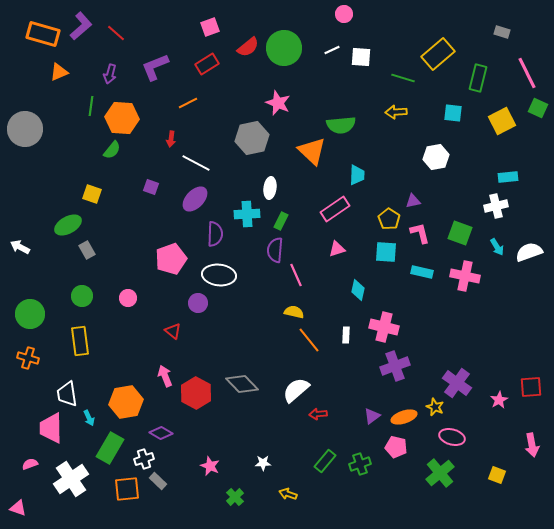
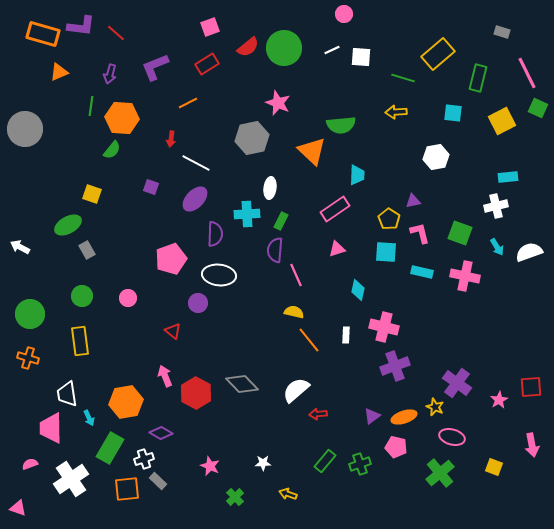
purple L-shape at (81, 26): rotated 48 degrees clockwise
yellow square at (497, 475): moved 3 px left, 8 px up
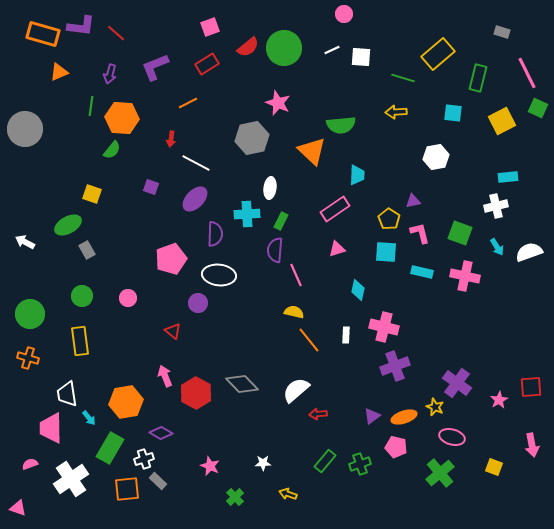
white arrow at (20, 247): moved 5 px right, 5 px up
cyan arrow at (89, 418): rotated 14 degrees counterclockwise
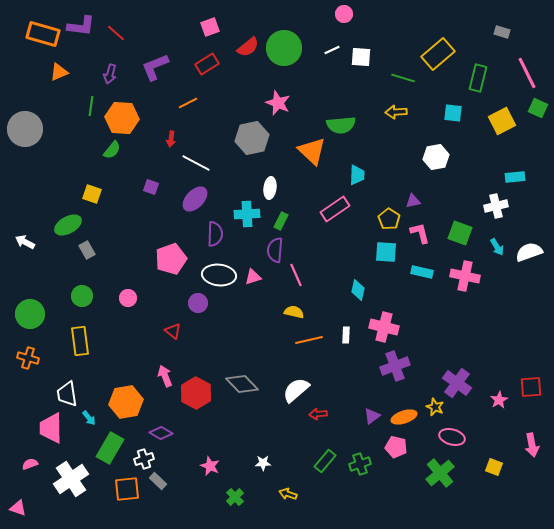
cyan rectangle at (508, 177): moved 7 px right
pink triangle at (337, 249): moved 84 px left, 28 px down
orange line at (309, 340): rotated 64 degrees counterclockwise
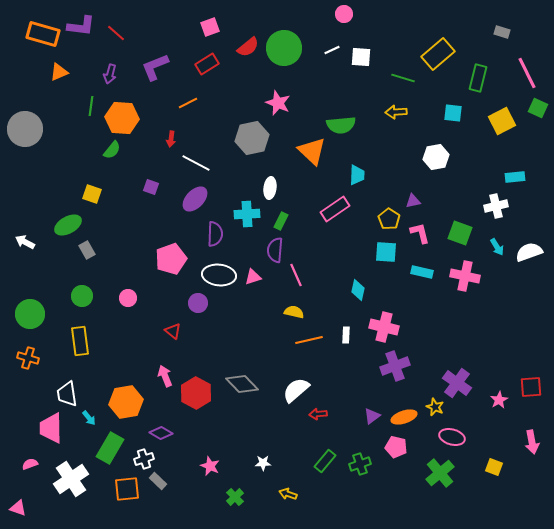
pink arrow at (532, 445): moved 3 px up
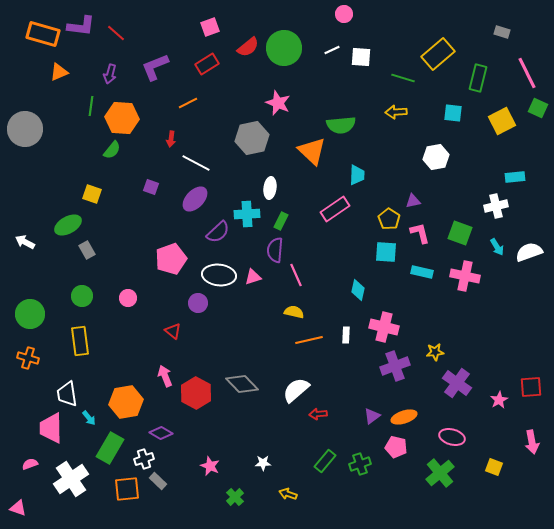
purple semicircle at (215, 234): moved 3 px right, 2 px up; rotated 45 degrees clockwise
yellow star at (435, 407): moved 55 px up; rotated 30 degrees counterclockwise
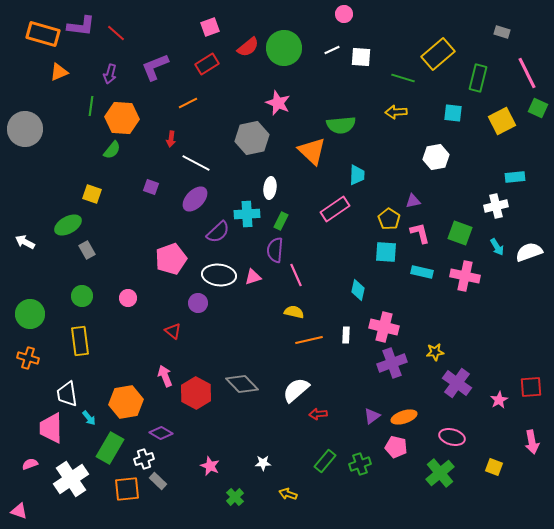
purple cross at (395, 366): moved 3 px left, 3 px up
pink triangle at (18, 508): moved 1 px right, 3 px down
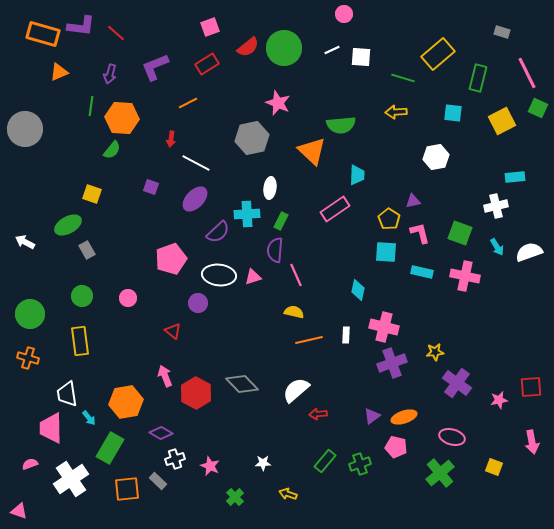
pink star at (499, 400): rotated 18 degrees clockwise
white cross at (144, 459): moved 31 px right
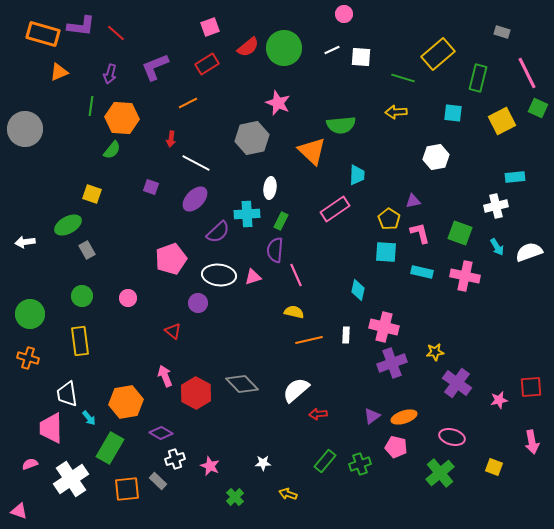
white arrow at (25, 242): rotated 36 degrees counterclockwise
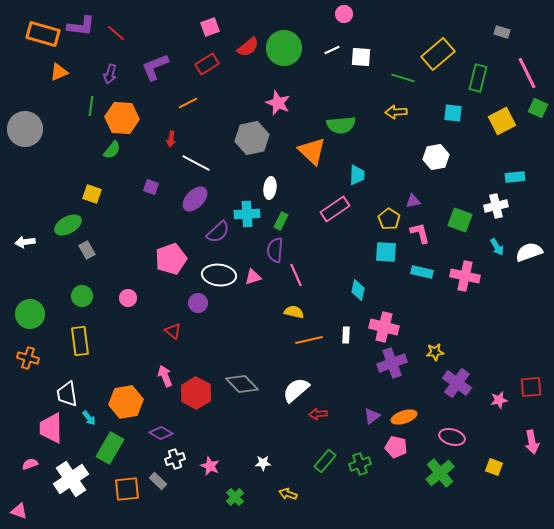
green square at (460, 233): moved 13 px up
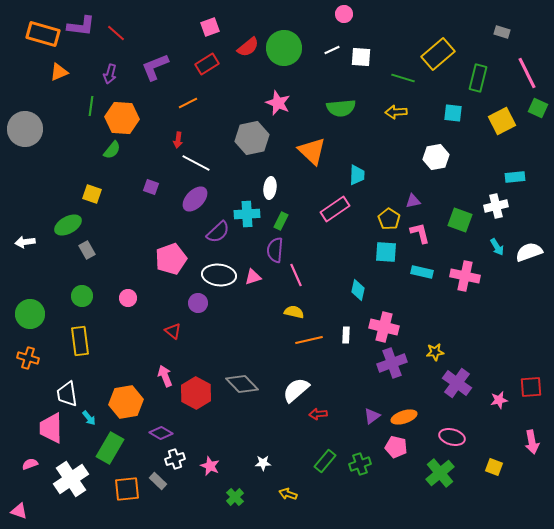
green semicircle at (341, 125): moved 17 px up
red arrow at (171, 139): moved 7 px right, 1 px down
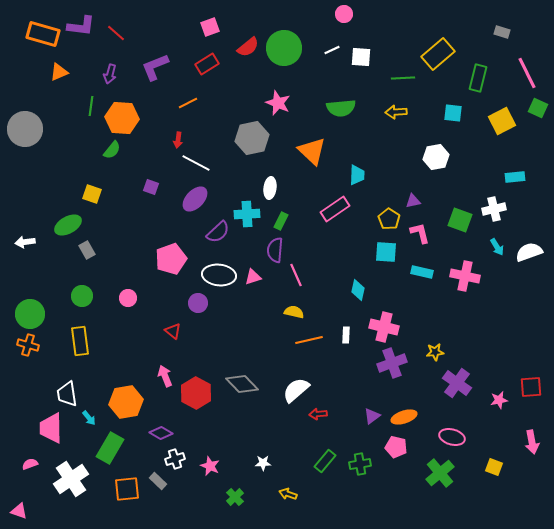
green line at (403, 78): rotated 20 degrees counterclockwise
white cross at (496, 206): moved 2 px left, 3 px down
orange cross at (28, 358): moved 13 px up
green cross at (360, 464): rotated 10 degrees clockwise
